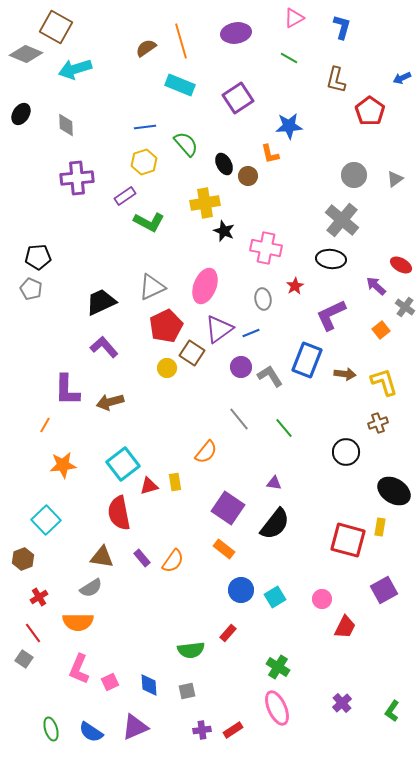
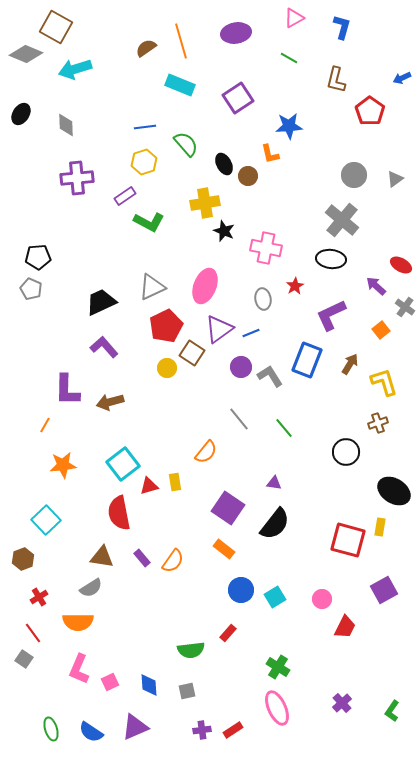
brown arrow at (345, 374): moved 5 px right, 10 px up; rotated 65 degrees counterclockwise
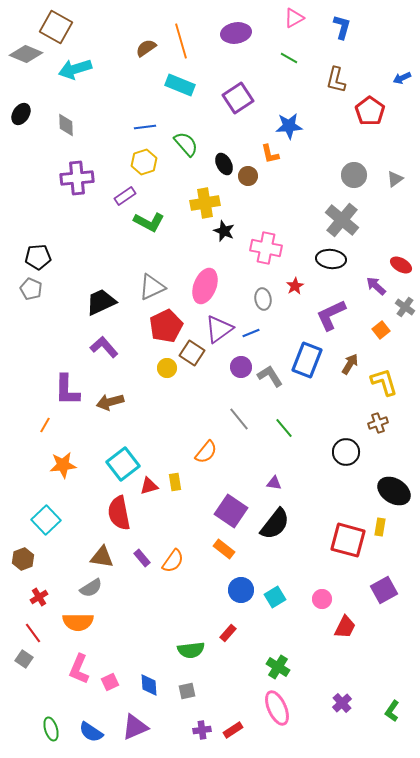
purple square at (228, 508): moved 3 px right, 3 px down
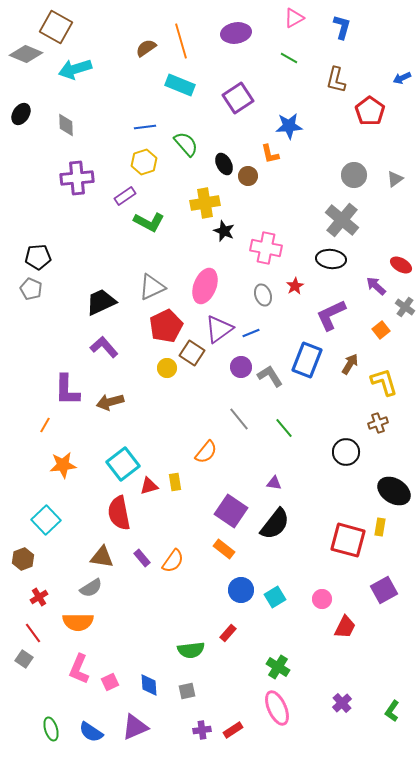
gray ellipse at (263, 299): moved 4 px up; rotated 10 degrees counterclockwise
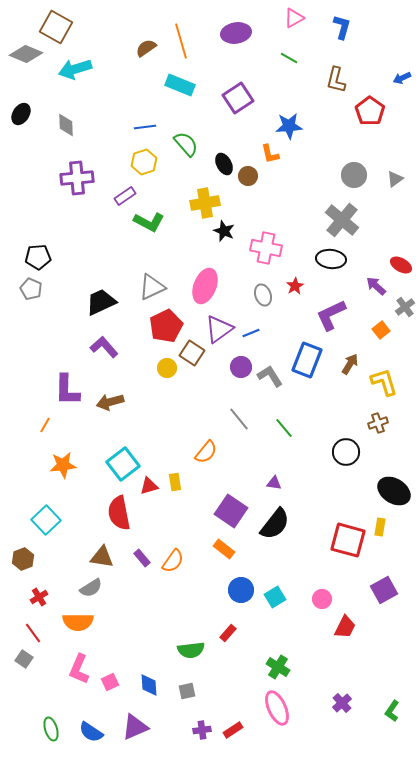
gray cross at (405, 307): rotated 18 degrees clockwise
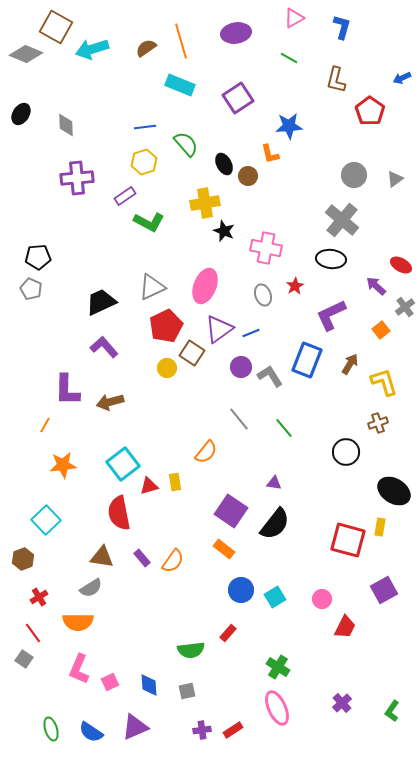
cyan arrow at (75, 69): moved 17 px right, 20 px up
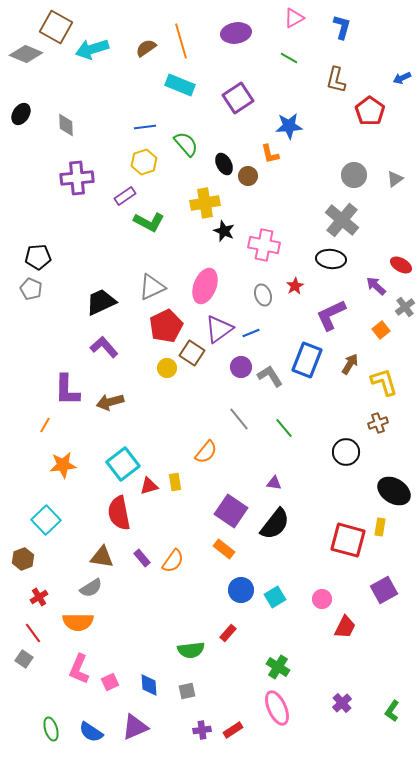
pink cross at (266, 248): moved 2 px left, 3 px up
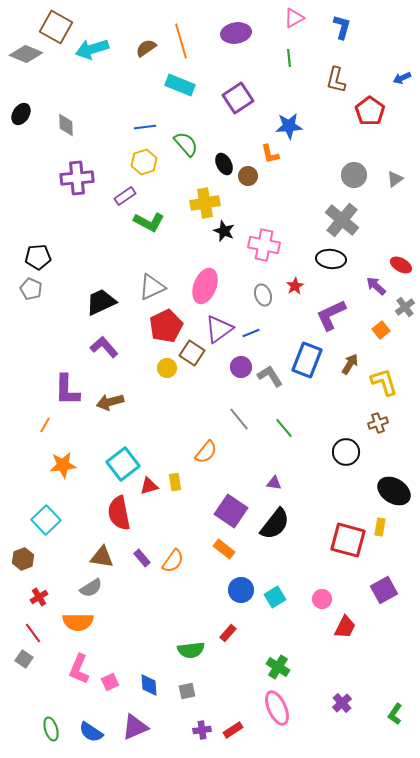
green line at (289, 58): rotated 54 degrees clockwise
green L-shape at (392, 711): moved 3 px right, 3 px down
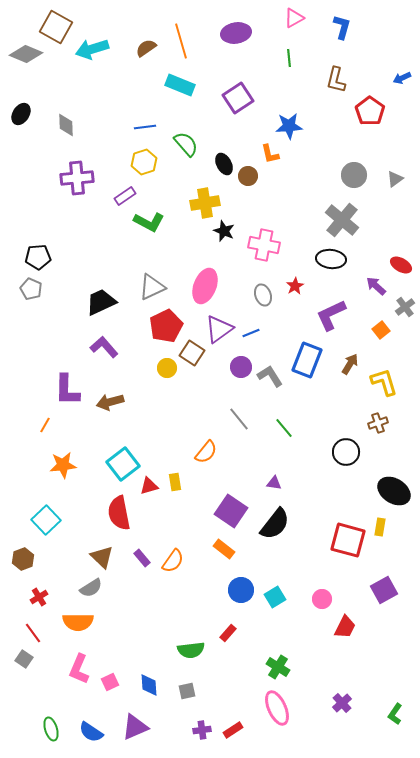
brown triangle at (102, 557): rotated 35 degrees clockwise
